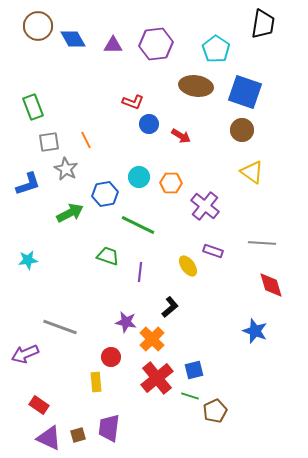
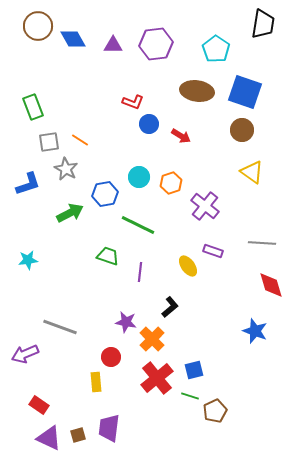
brown ellipse at (196, 86): moved 1 px right, 5 px down
orange line at (86, 140): moved 6 px left; rotated 30 degrees counterclockwise
orange hexagon at (171, 183): rotated 20 degrees counterclockwise
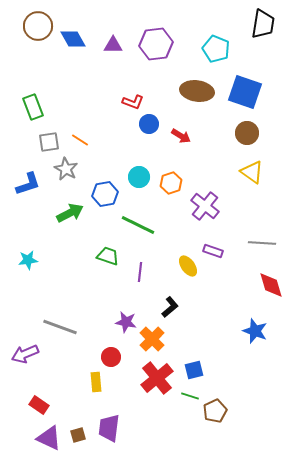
cyan pentagon at (216, 49): rotated 12 degrees counterclockwise
brown circle at (242, 130): moved 5 px right, 3 px down
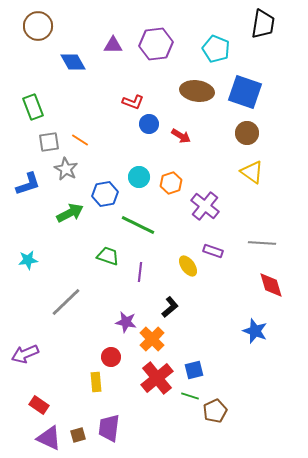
blue diamond at (73, 39): moved 23 px down
gray line at (60, 327): moved 6 px right, 25 px up; rotated 64 degrees counterclockwise
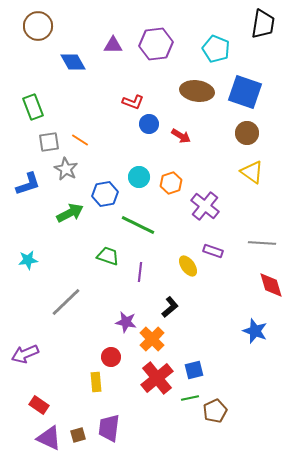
green line at (190, 396): moved 2 px down; rotated 30 degrees counterclockwise
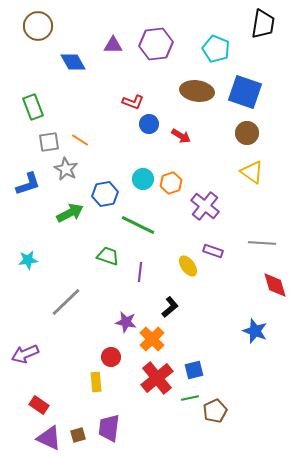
cyan circle at (139, 177): moved 4 px right, 2 px down
red diamond at (271, 285): moved 4 px right
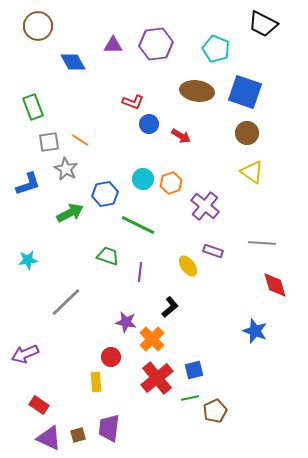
black trapezoid at (263, 24): rotated 108 degrees clockwise
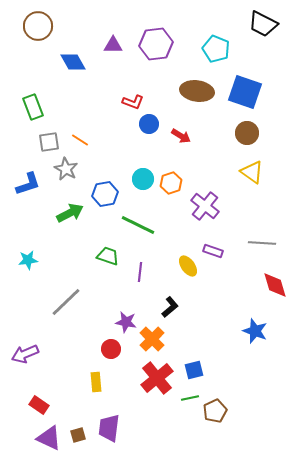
red circle at (111, 357): moved 8 px up
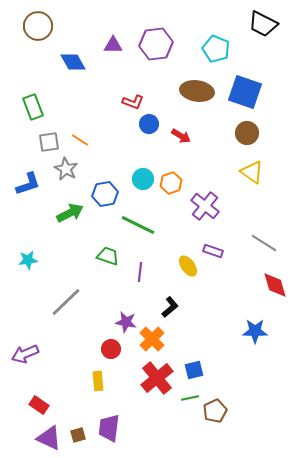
gray line at (262, 243): moved 2 px right; rotated 28 degrees clockwise
blue star at (255, 331): rotated 20 degrees counterclockwise
yellow rectangle at (96, 382): moved 2 px right, 1 px up
